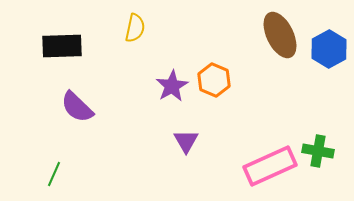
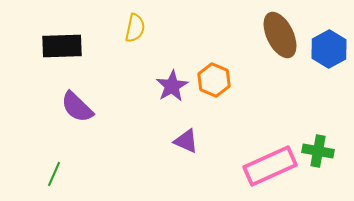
purple triangle: rotated 36 degrees counterclockwise
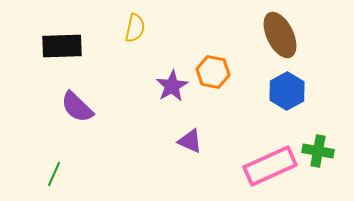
blue hexagon: moved 42 px left, 42 px down
orange hexagon: moved 1 px left, 8 px up; rotated 12 degrees counterclockwise
purple triangle: moved 4 px right
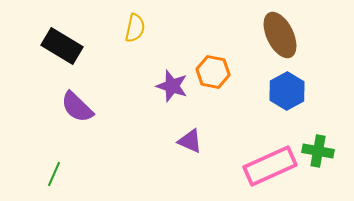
black rectangle: rotated 33 degrees clockwise
purple star: rotated 24 degrees counterclockwise
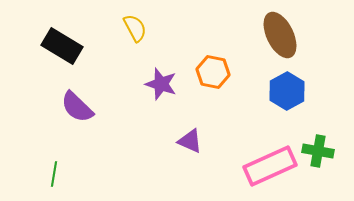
yellow semicircle: rotated 40 degrees counterclockwise
purple star: moved 11 px left, 2 px up
green line: rotated 15 degrees counterclockwise
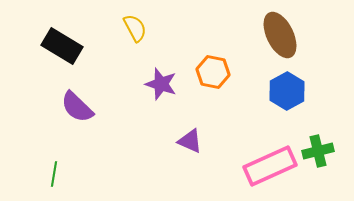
green cross: rotated 24 degrees counterclockwise
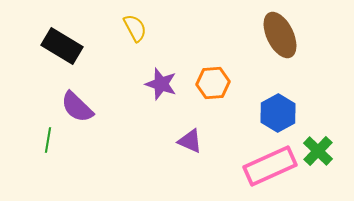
orange hexagon: moved 11 px down; rotated 16 degrees counterclockwise
blue hexagon: moved 9 px left, 22 px down
green cross: rotated 32 degrees counterclockwise
green line: moved 6 px left, 34 px up
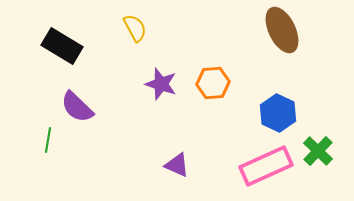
brown ellipse: moved 2 px right, 5 px up
blue hexagon: rotated 6 degrees counterclockwise
purple triangle: moved 13 px left, 24 px down
pink rectangle: moved 4 px left
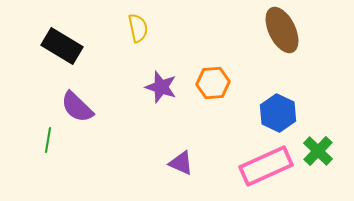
yellow semicircle: moved 3 px right; rotated 16 degrees clockwise
purple star: moved 3 px down
purple triangle: moved 4 px right, 2 px up
